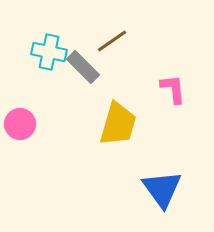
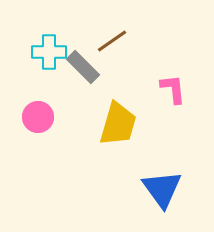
cyan cross: rotated 12 degrees counterclockwise
pink circle: moved 18 px right, 7 px up
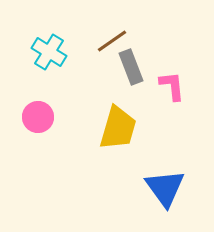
cyan cross: rotated 32 degrees clockwise
gray rectangle: moved 48 px right; rotated 24 degrees clockwise
pink L-shape: moved 1 px left, 3 px up
yellow trapezoid: moved 4 px down
blue triangle: moved 3 px right, 1 px up
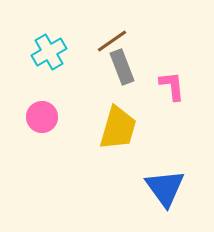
cyan cross: rotated 28 degrees clockwise
gray rectangle: moved 9 px left
pink circle: moved 4 px right
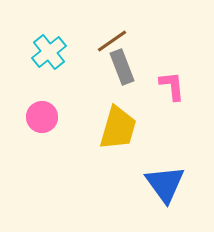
cyan cross: rotated 8 degrees counterclockwise
blue triangle: moved 4 px up
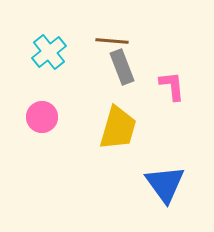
brown line: rotated 40 degrees clockwise
